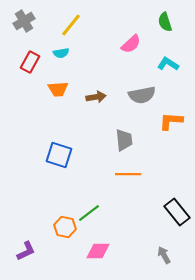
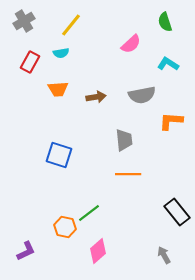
pink diamond: rotated 40 degrees counterclockwise
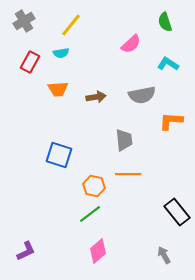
green line: moved 1 px right, 1 px down
orange hexagon: moved 29 px right, 41 px up
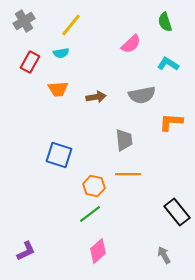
orange L-shape: moved 1 px down
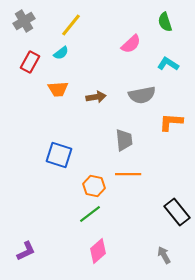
cyan semicircle: rotated 28 degrees counterclockwise
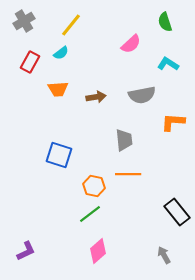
orange L-shape: moved 2 px right
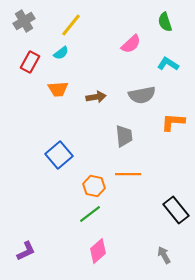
gray trapezoid: moved 4 px up
blue square: rotated 32 degrees clockwise
black rectangle: moved 1 px left, 2 px up
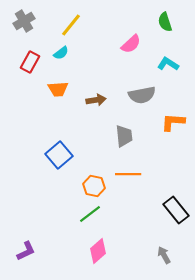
brown arrow: moved 3 px down
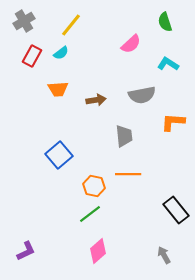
red rectangle: moved 2 px right, 6 px up
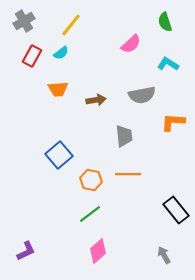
orange hexagon: moved 3 px left, 6 px up
